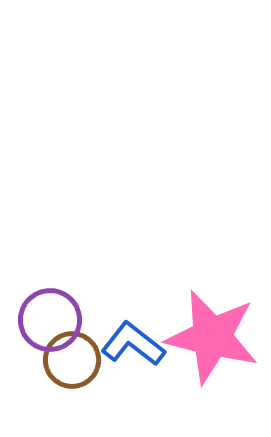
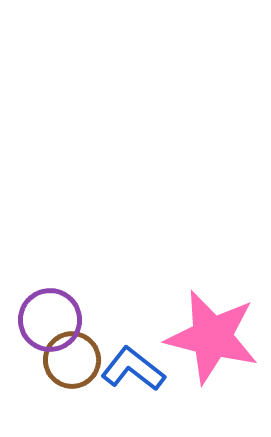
blue L-shape: moved 25 px down
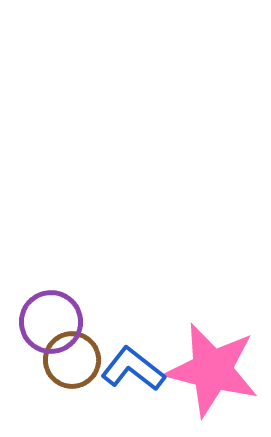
purple circle: moved 1 px right, 2 px down
pink star: moved 33 px down
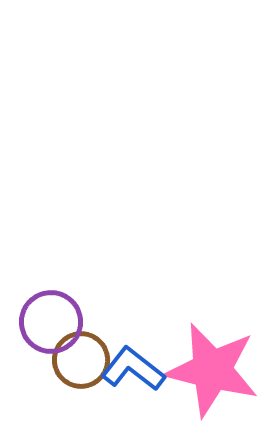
brown circle: moved 9 px right
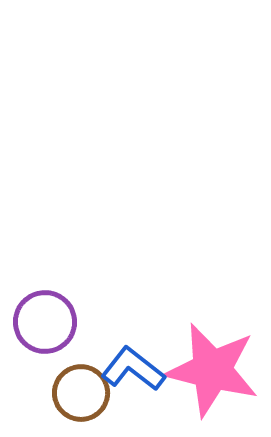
purple circle: moved 6 px left
brown circle: moved 33 px down
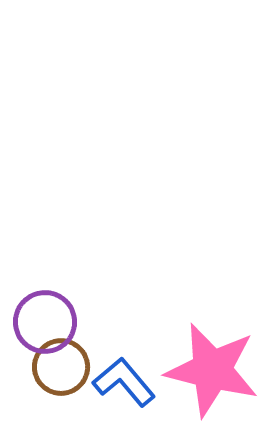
blue L-shape: moved 9 px left, 13 px down; rotated 12 degrees clockwise
brown circle: moved 20 px left, 26 px up
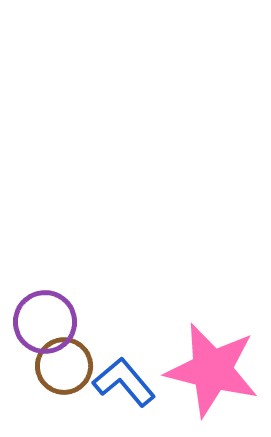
brown circle: moved 3 px right, 1 px up
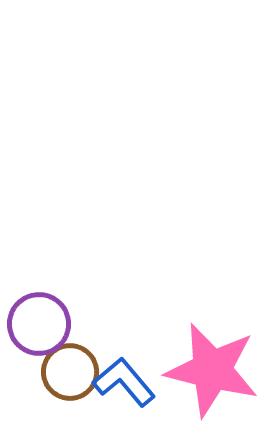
purple circle: moved 6 px left, 2 px down
brown circle: moved 6 px right, 6 px down
